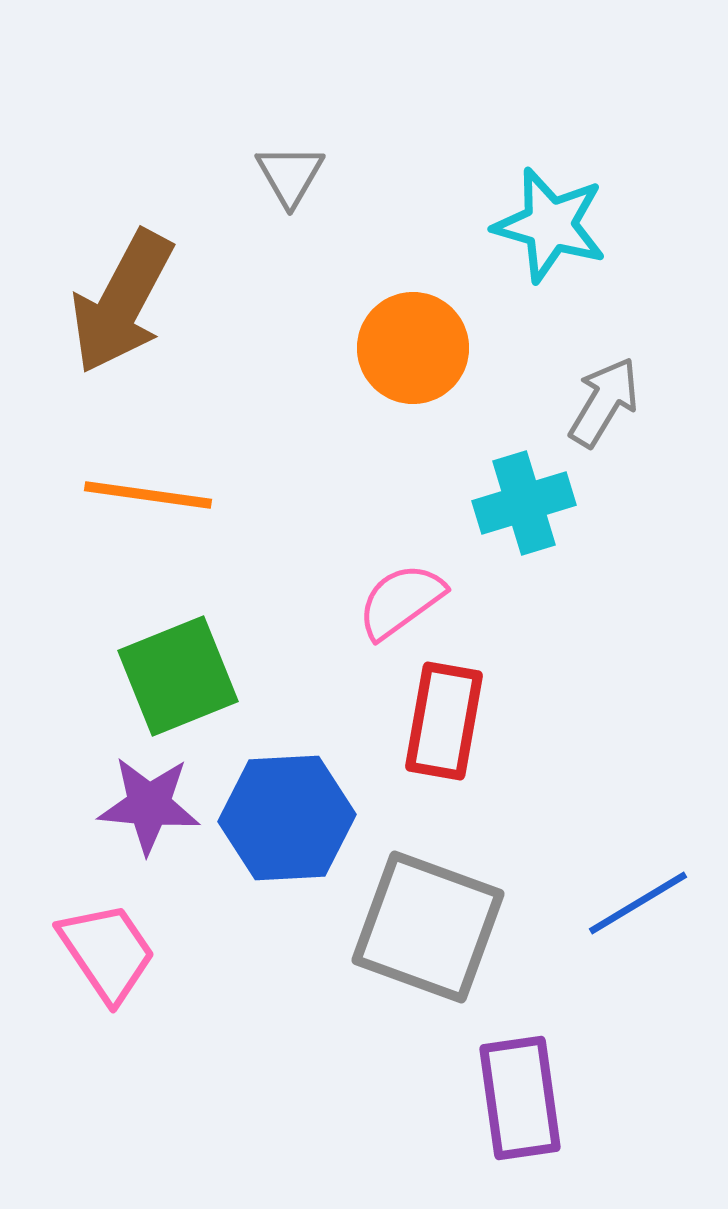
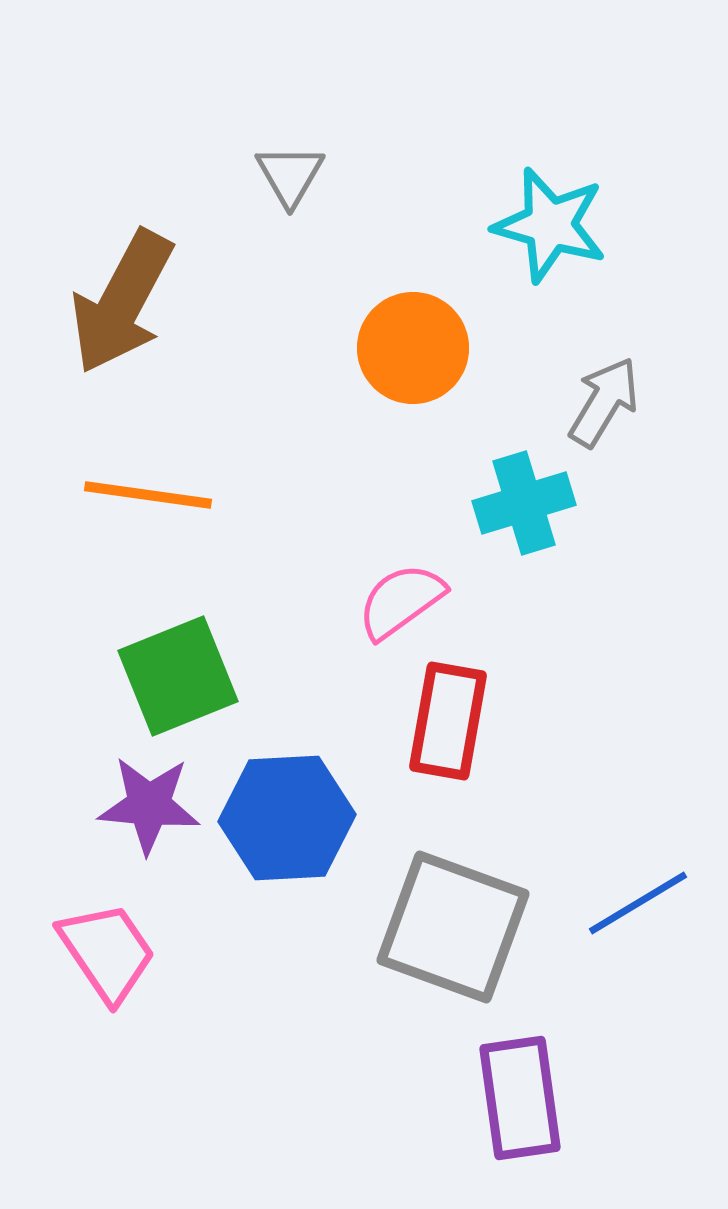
red rectangle: moved 4 px right
gray square: moved 25 px right
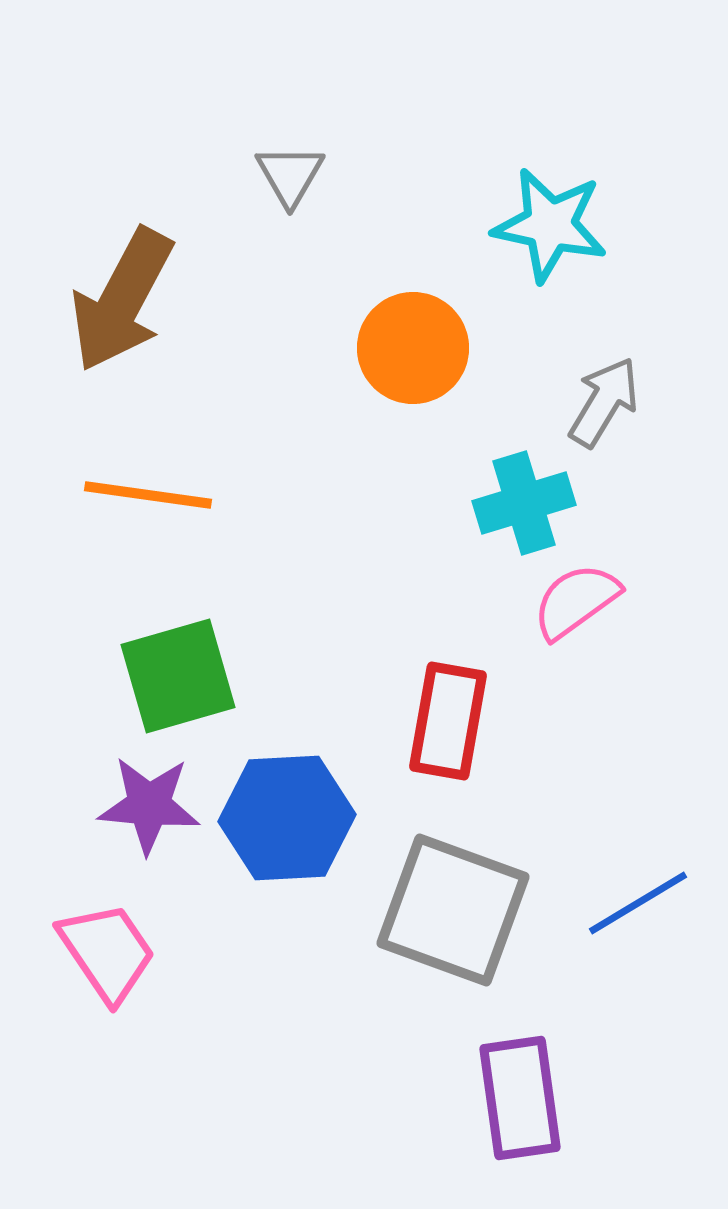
cyan star: rotated 4 degrees counterclockwise
brown arrow: moved 2 px up
pink semicircle: moved 175 px right
green square: rotated 6 degrees clockwise
gray square: moved 17 px up
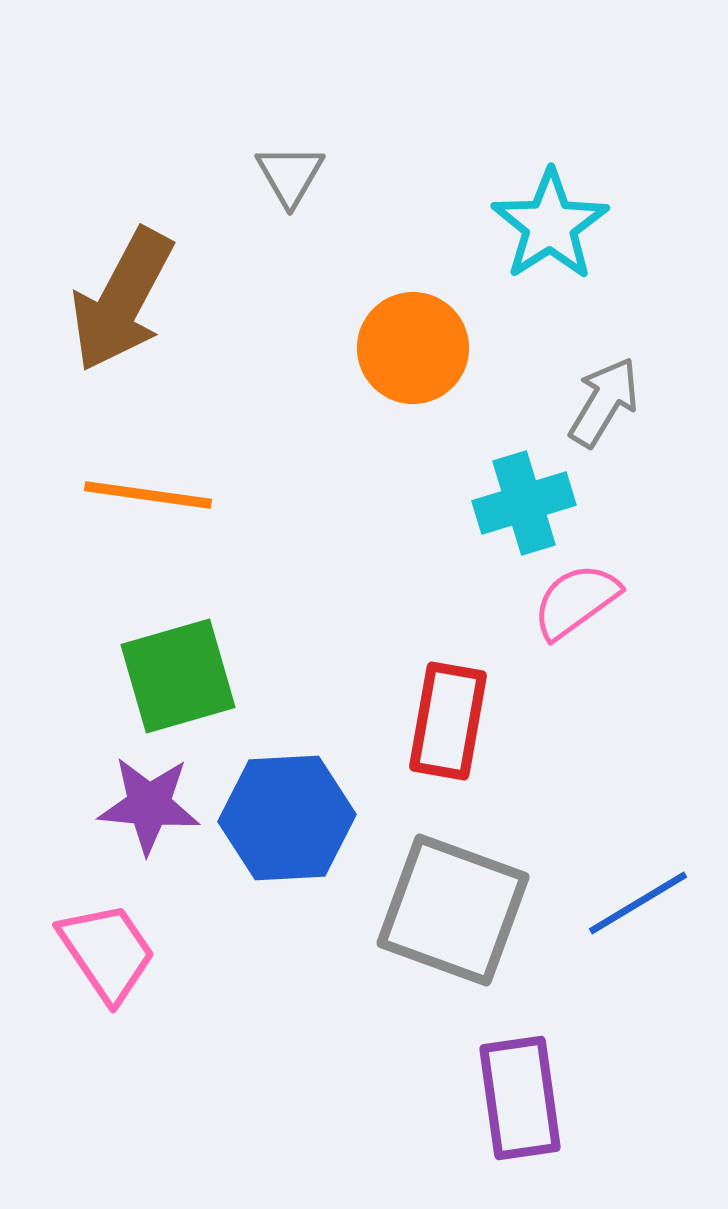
cyan star: rotated 27 degrees clockwise
